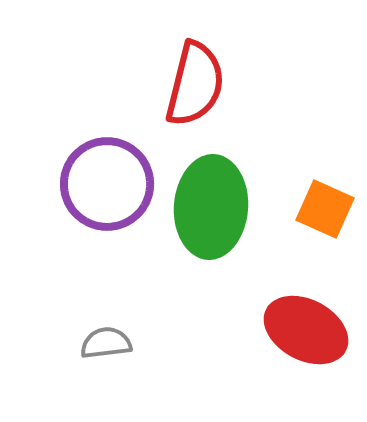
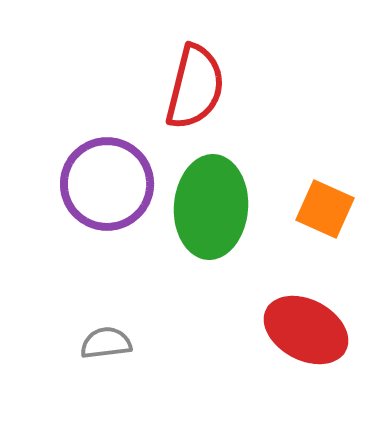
red semicircle: moved 3 px down
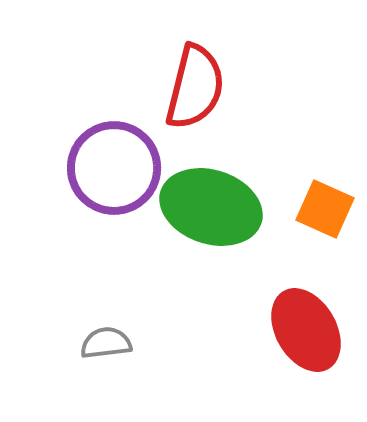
purple circle: moved 7 px right, 16 px up
green ellipse: rotated 76 degrees counterclockwise
red ellipse: rotated 32 degrees clockwise
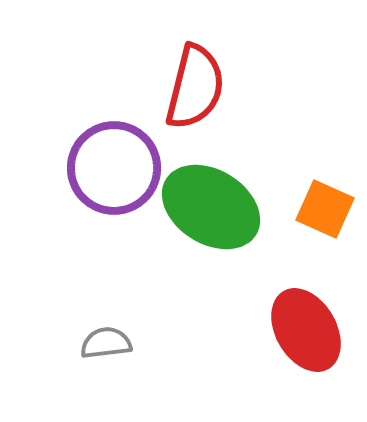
green ellipse: rotated 14 degrees clockwise
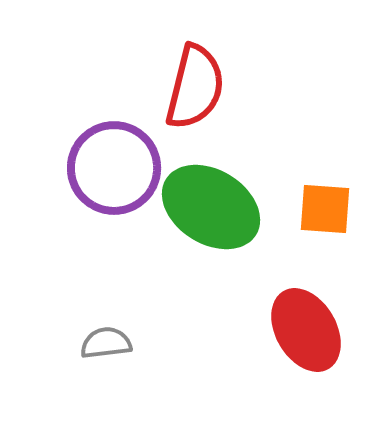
orange square: rotated 20 degrees counterclockwise
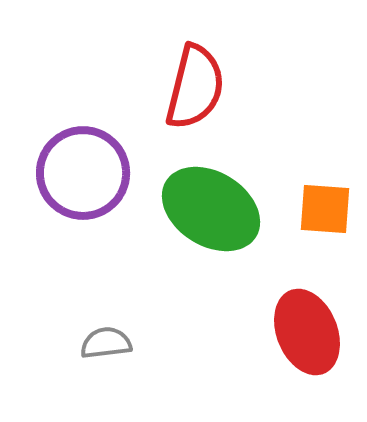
purple circle: moved 31 px left, 5 px down
green ellipse: moved 2 px down
red ellipse: moved 1 px right, 2 px down; rotated 8 degrees clockwise
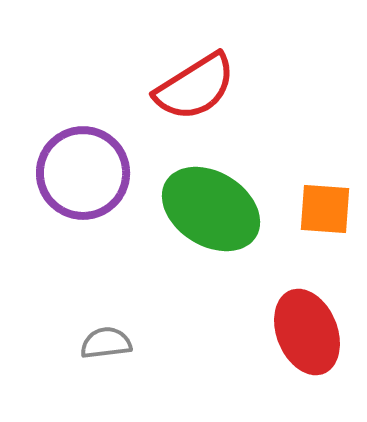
red semicircle: rotated 44 degrees clockwise
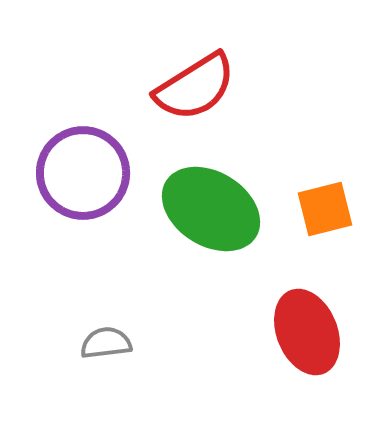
orange square: rotated 18 degrees counterclockwise
